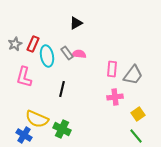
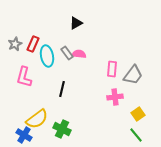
yellow semicircle: rotated 60 degrees counterclockwise
green line: moved 1 px up
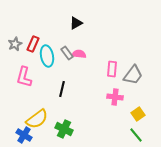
pink cross: rotated 14 degrees clockwise
green cross: moved 2 px right
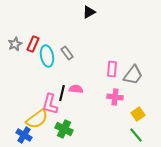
black triangle: moved 13 px right, 11 px up
pink semicircle: moved 3 px left, 35 px down
pink L-shape: moved 26 px right, 27 px down
black line: moved 4 px down
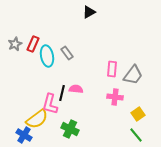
green cross: moved 6 px right
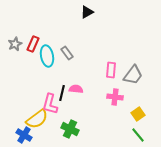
black triangle: moved 2 px left
pink rectangle: moved 1 px left, 1 px down
green line: moved 2 px right
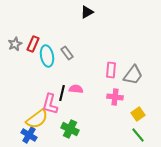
blue cross: moved 5 px right
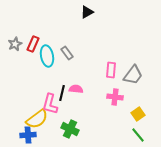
blue cross: moved 1 px left; rotated 35 degrees counterclockwise
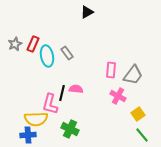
pink cross: moved 3 px right, 1 px up; rotated 21 degrees clockwise
yellow semicircle: moved 1 px left; rotated 35 degrees clockwise
green line: moved 4 px right
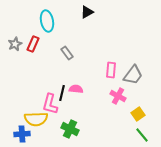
cyan ellipse: moved 35 px up
blue cross: moved 6 px left, 1 px up
